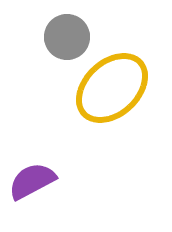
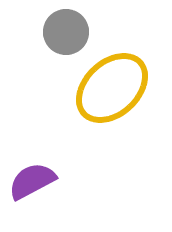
gray circle: moved 1 px left, 5 px up
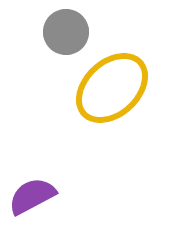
purple semicircle: moved 15 px down
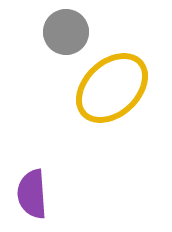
purple semicircle: moved 2 px up; rotated 66 degrees counterclockwise
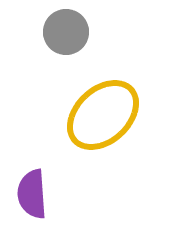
yellow ellipse: moved 9 px left, 27 px down
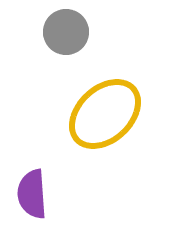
yellow ellipse: moved 2 px right, 1 px up
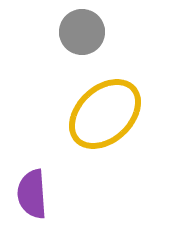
gray circle: moved 16 px right
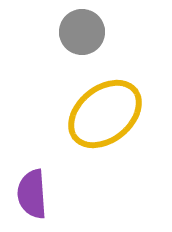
yellow ellipse: rotated 4 degrees clockwise
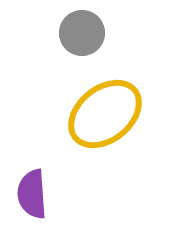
gray circle: moved 1 px down
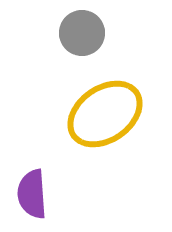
yellow ellipse: rotated 4 degrees clockwise
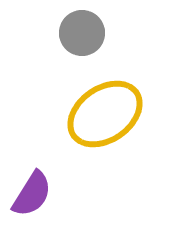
purple semicircle: rotated 144 degrees counterclockwise
